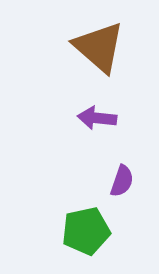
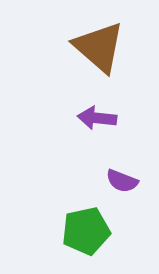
purple semicircle: rotated 92 degrees clockwise
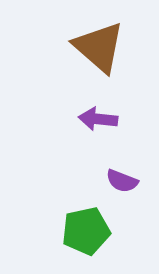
purple arrow: moved 1 px right, 1 px down
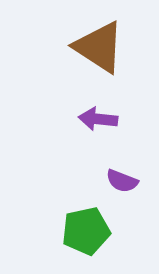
brown triangle: rotated 8 degrees counterclockwise
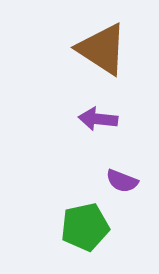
brown triangle: moved 3 px right, 2 px down
green pentagon: moved 1 px left, 4 px up
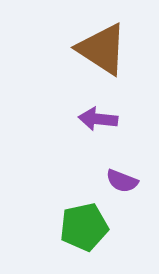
green pentagon: moved 1 px left
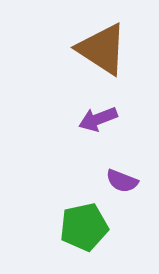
purple arrow: rotated 27 degrees counterclockwise
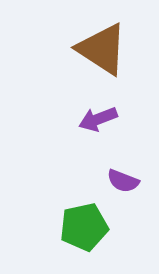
purple semicircle: moved 1 px right
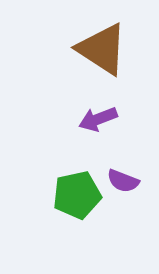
green pentagon: moved 7 px left, 32 px up
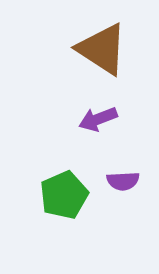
purple semicircle: rotated 24 degrees counterclockwise
green pentagon: moved 13 px left; rotated 12 degrees counterclockwise
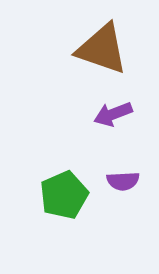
brown triangle: rotated 14 degrees counterclockwise
purple arrow: moved 15 px right, 5 px up
